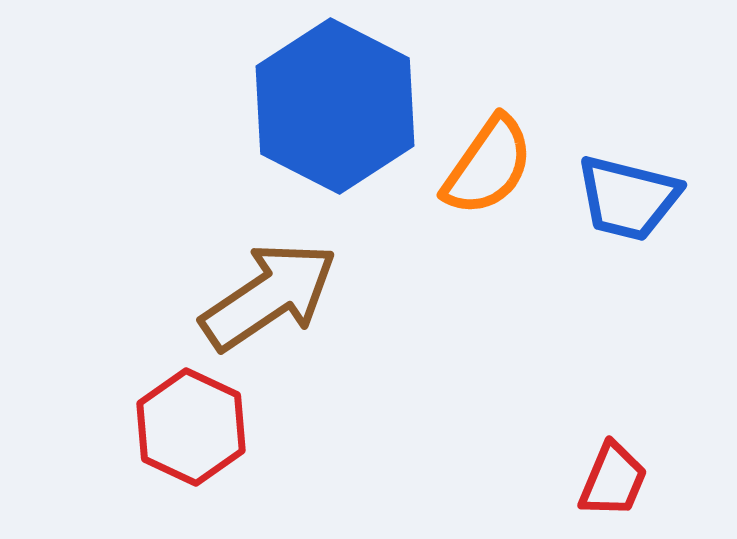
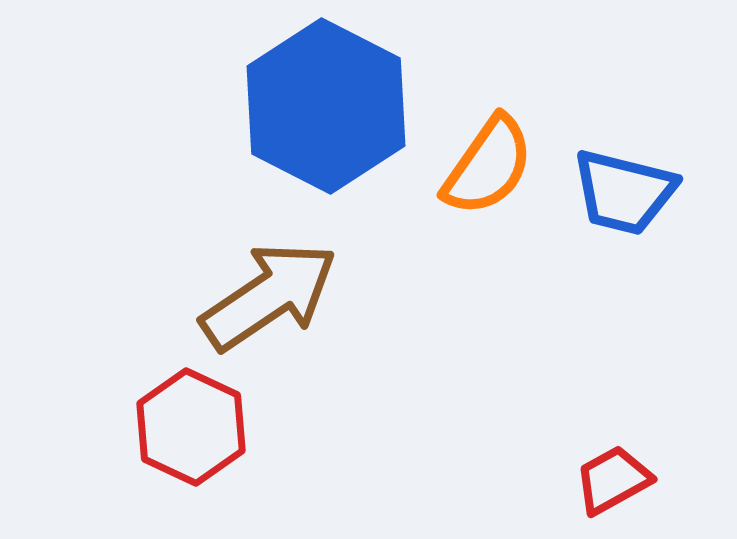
blue hexagon: moved 9 px left
blue trapezoid: moved 4 px left, 6 px up
red trapezoid: rotated 142 degrees counterclockwise
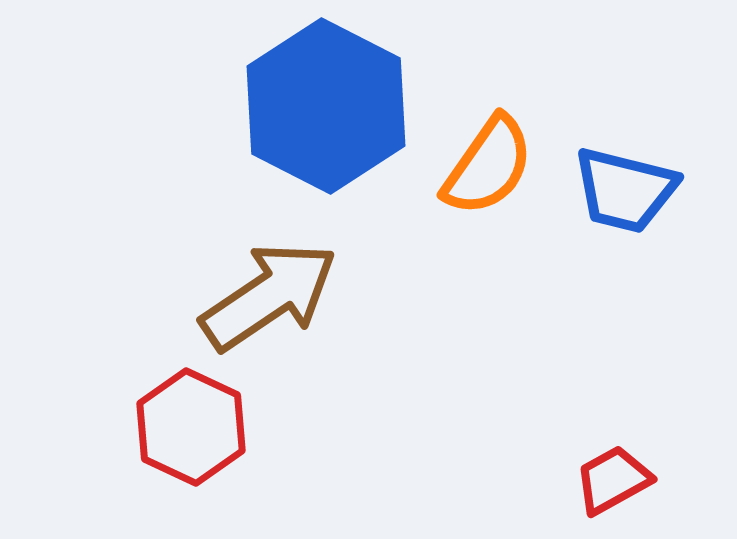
blue trapezoid: moved 1 px right, 2 px up
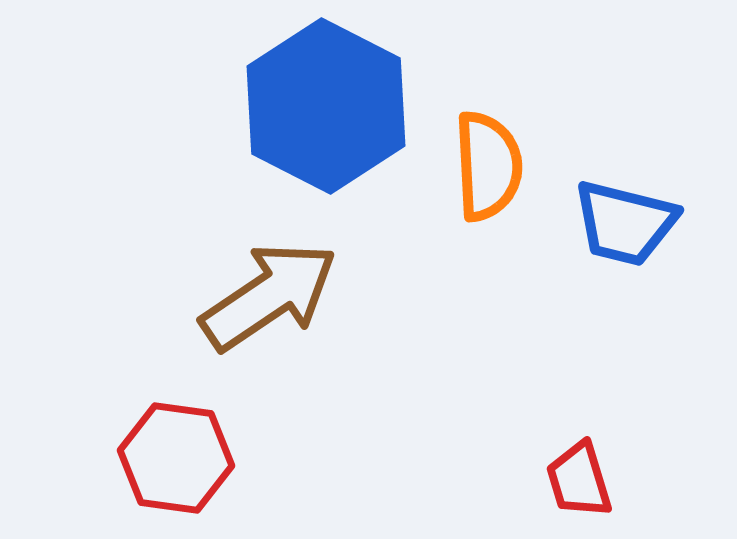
orange semicircle: rotated 38 degrees counterclockwise
blue trapezoid: moved 33 px down
red hexagon: moved 15 px left, 31 px down; rotated 17 degrees counterclockwise
red trapezoid: moved 34 px left; rotated 78 degrees counterclockwise
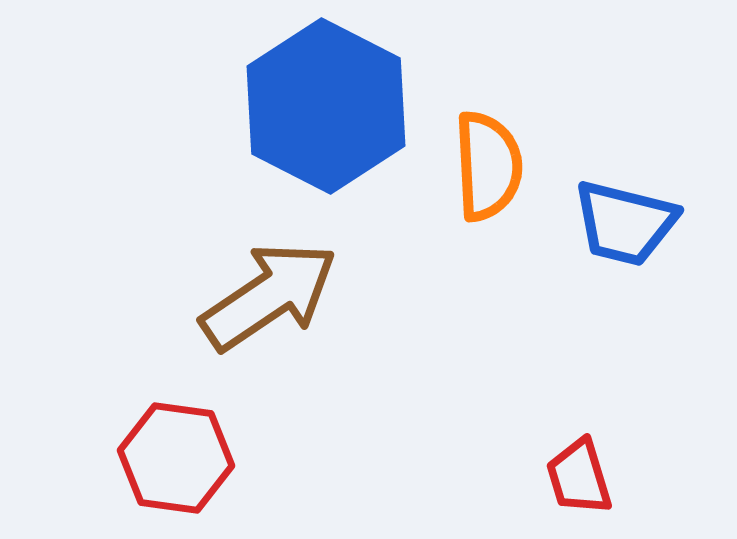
red trapezoid: moved 3 px up
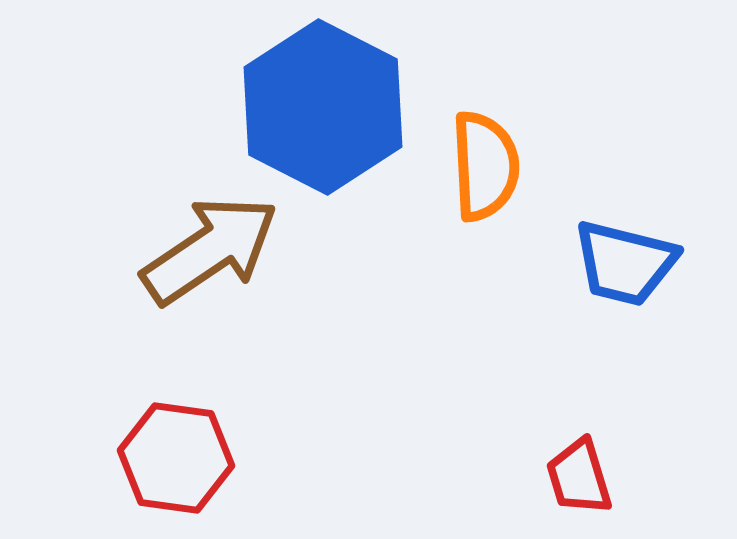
blue hexagon: moved 3 px left, 1 px down
orange semicircle: moved 3 px left
blue trapezoid: moved 40 px down
brown arrow: moved 59 px left, 46 px up
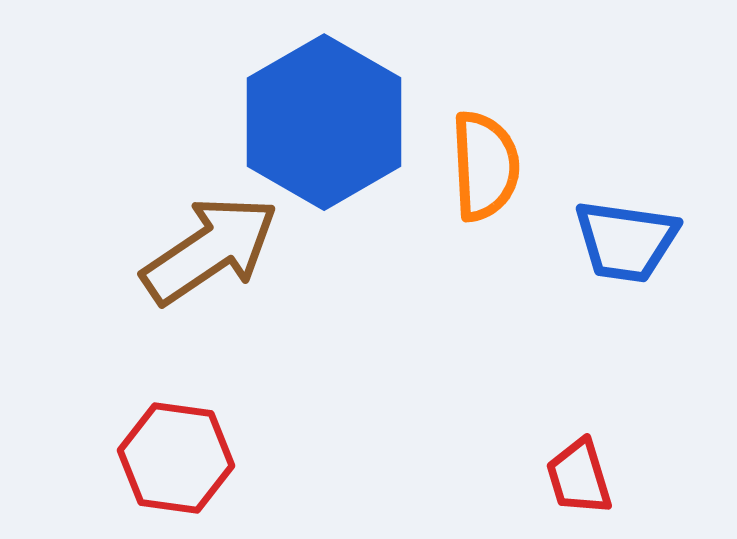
blue hexagon: moved 1 px right, 15 px down; rotated 3 degrees clockwise
blue trapezoid: moved 1 px right, 22 px up; rotated 6 degrees counterclockwise
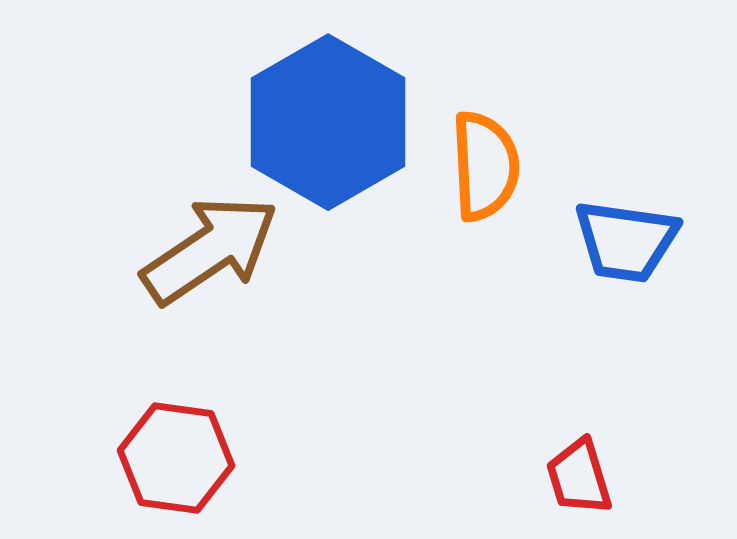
blue hexagon: moved 4 px right
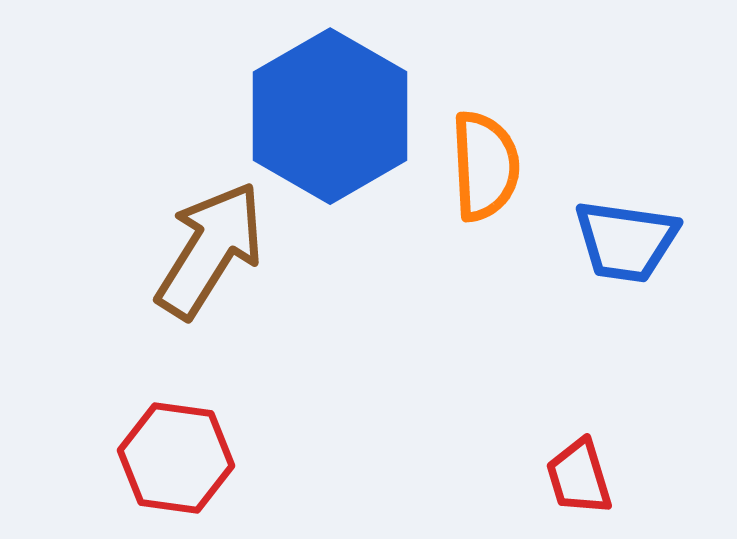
blue hexagon: moved 2 px right, 6 px up
brown arrow: rotated 24 degrees counterclockwise
